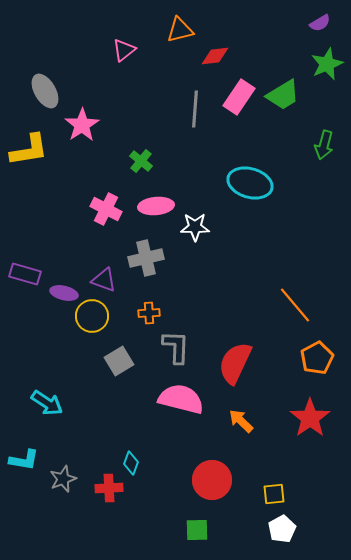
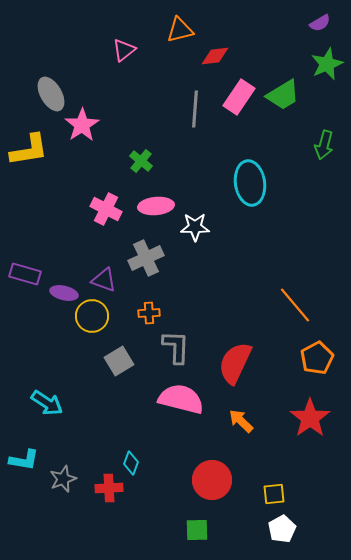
gray ellipse: moved 6 px right, 3 px down
cyan ellipse: rotated 66 degrees clockwise
gray cross: rotated 12 degrees counterclockwise
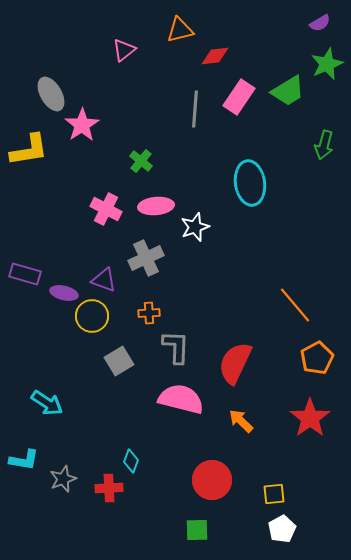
green trapezoid: moved 5 px right, 4 px up
white star: rotated 20 degrees counterclockwise
cyan diamond: moved 2 px up
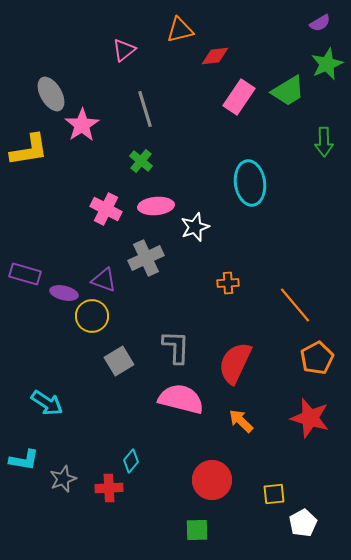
gray line: moved 50 px left; rotated 21 degrees counterclockwise
green arrow: moved 3 px up; rotated 16 degrees counterclockwise
orange cross: moved 79 px right, 30 px up
red star: rotated 21 degrees counterclockwise
cyan diamond: rotated 20 degrees clockwise
white pentagon: moved 21 px right, 6 px up
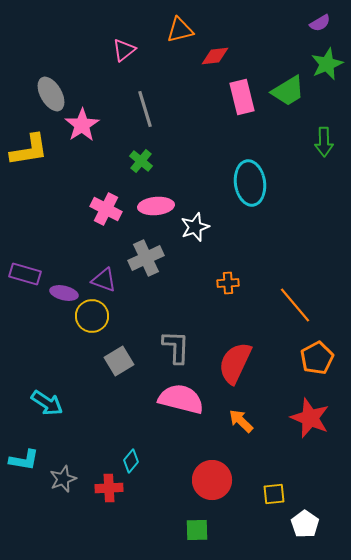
pink rectangle: moved 3 px right; rotated 48 degrees counterclockwise
red star: rotated 6 degrees clockwise
white pentagon: moved 2 px right, 1 px down; rotated 8 degrees counterclockwise
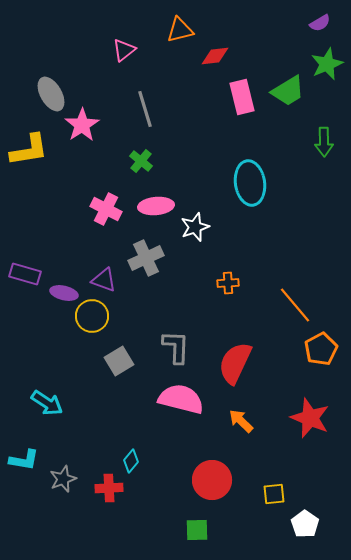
orange pentagon: moved 4 px right, 9 px up
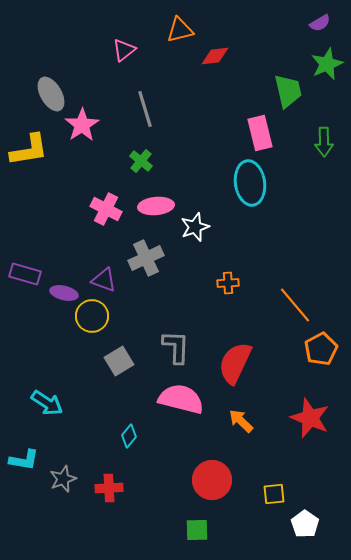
green trapezoid: rotated 72 degrees counterclockwise
pink rectangle: moved 18 px right, 36 px down
cyan diamond: moved 2 px left, 25 px up
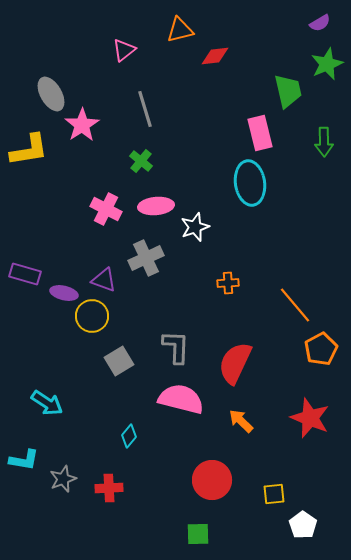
white pentagon: moved 2 px left, 1 px down
green square: moved 1 px right, 4 px down
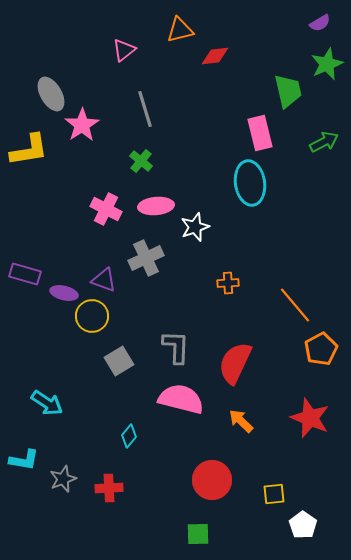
green arrow: rotated 116 degrees counterclockwise
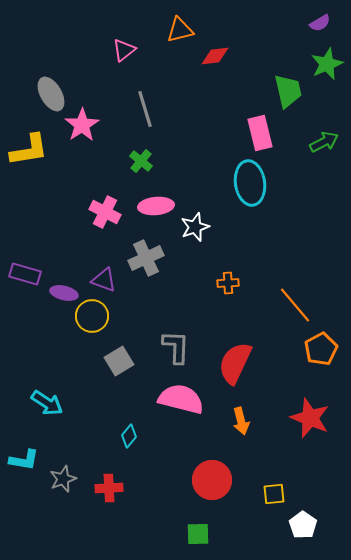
pink cross: moved 1 px left, 3 px down
orange arrow: rotated 148 degrees counterclockwise
